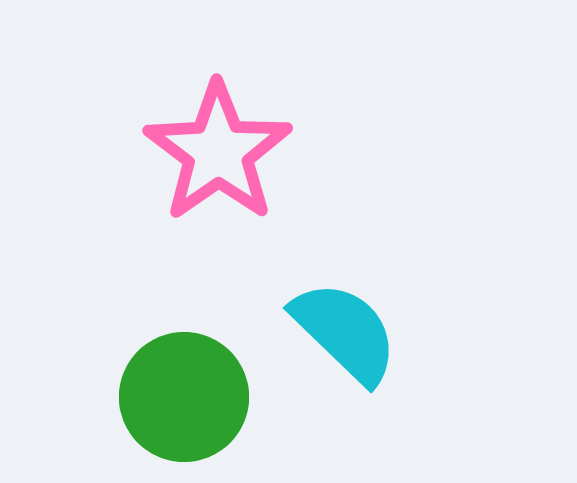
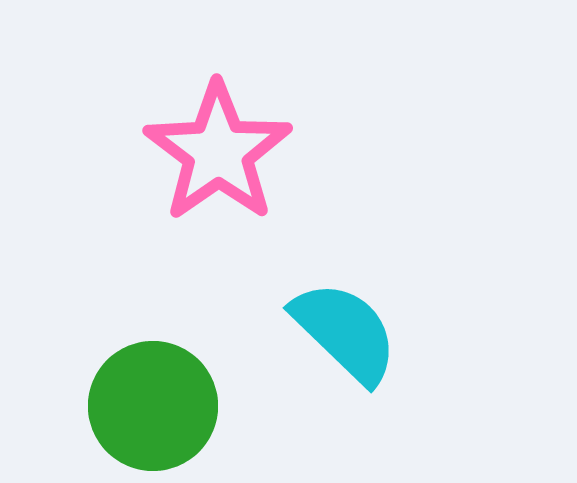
green circle: moved 31 px left, 9 px down
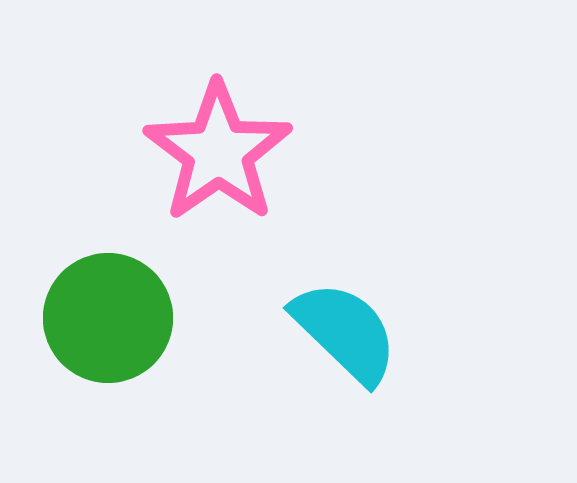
green circle: moved 45 px left, 88 px up
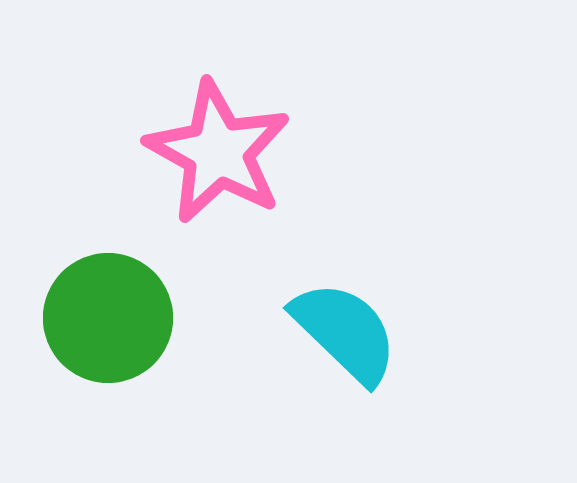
pink star: rotated 8 degrees counterclockwise
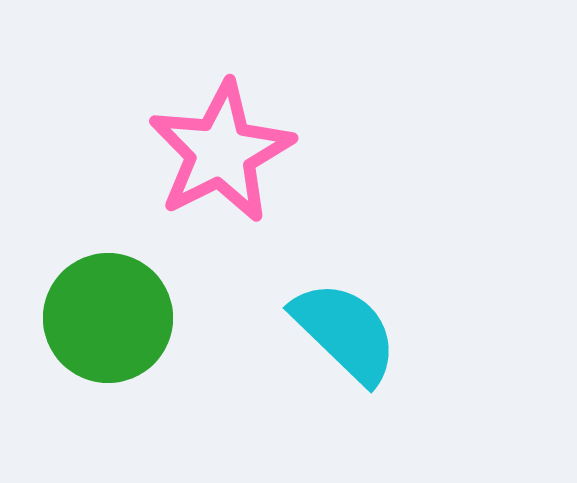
pink star: moved 3 px right; rotated 16 degrees clockwise
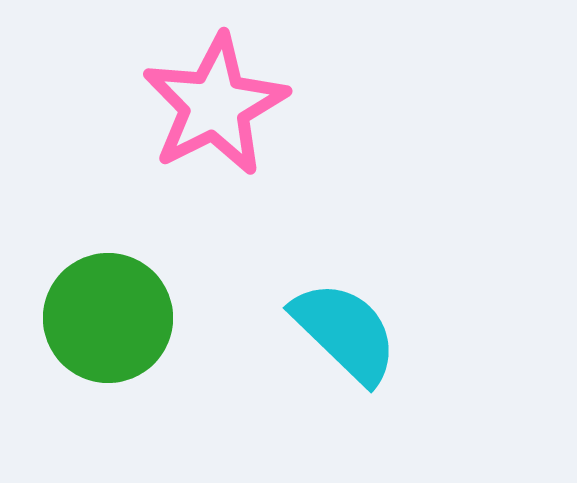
pink star: moved 6 px left, 47 px up
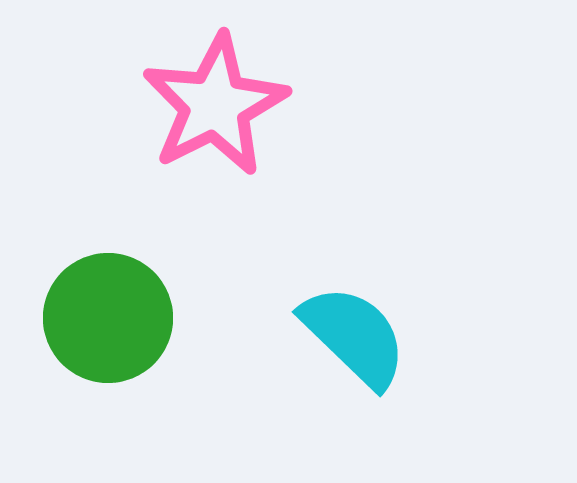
cyan semicircle: moved 9 px right, 4 px down
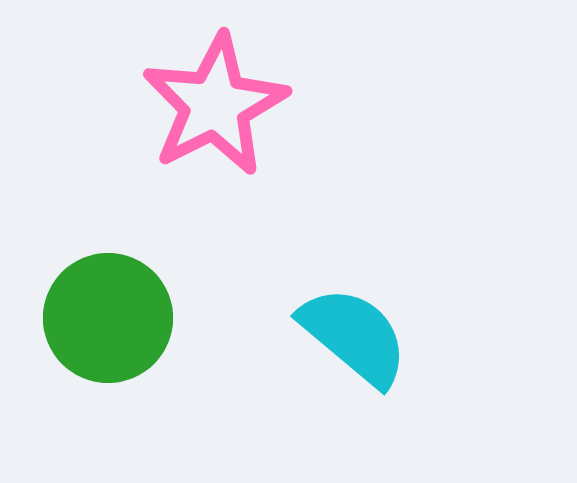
cyan semicircle: rotated 4 degrees counterclockwise
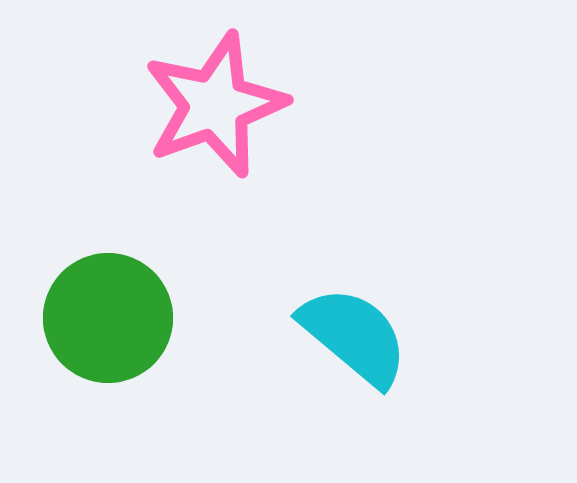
pink star: rotated 7 degrees clockwise
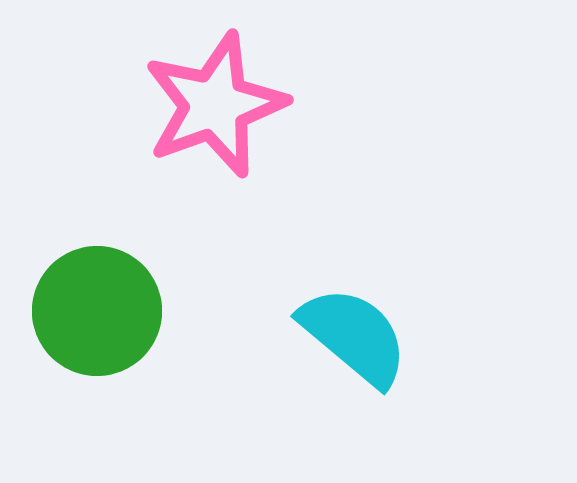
green circle: moved 11 px left, 7 px up
